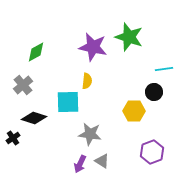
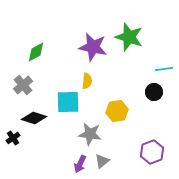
yellow hexagon: moved 17 px left; rotated 10 degrees counterclockwise
gray triangle: rotated 49 degrees clockwise
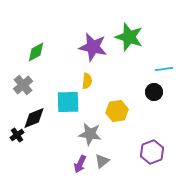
black diamond: rotated 40 degrees counterclockwise
black cross: moved 4 px right, 3 px up
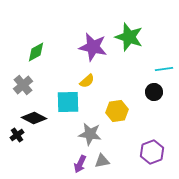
yellow semicircle: rotated 42 degrees clockwise
black diamond: rotated 50 degrees clockwise
gray triangle: rotated 28 degrees clockwise
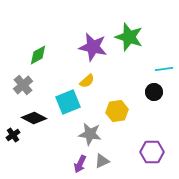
green diamond: moved 2 px right, 3 px down
cyan square: rotated 20 degrees counterclockwise
black cross: moved 4 px left
purple hexagon: rotated 20 degrees clockwise
gray triangle: rotated 14 degrees counterclockwise
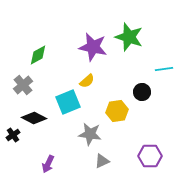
black circle: moved 12 px left
purple hexagon: moved 2 px left, 4 px down
purple arrow: moved 32 px left
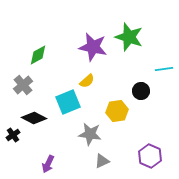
black circle: moved 1 px left, 1 px up
purple hexagon: rotated 25 degrees clockwise
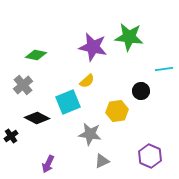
green star: rotated 12 degrees counterclockwise
green diamond: moved 2 px left; rotated 40 degrees clockwise
black diamond: moved 3 px right
black cross: moved 2 px left, 1 px down
